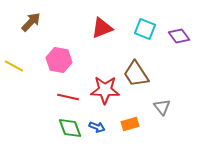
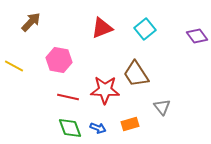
cyan square: rotated 30 degrees clockwise
purple diamond: moved 18 px right
blue arrow: moved 1 px right, 1 px down
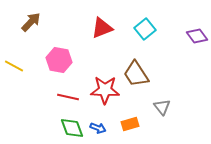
green diamond: moved 2 px right
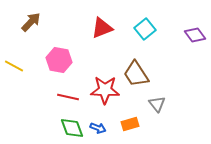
purple diamond: moved 2 px left, 1 px up
gray triangle: moved 5 px left, 3 px up
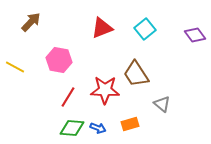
yellow line: moved 1 px right, 1 px down
red line: rotated 70 degrees counterclockwise
gray triangle: moved 5 px right; rotated 12 degrees counterclockwise
green diamond: rotated 65 degrees counterclockwise
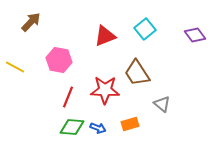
red triangle: moved 3 px right, 8 px down
brown trapezoid: moved 1 px right, 1 px up
red line: rotated 10 degrees counterclockwise
green diamond: moved 1 px up
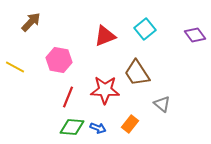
orange rectangle: rotated 36 degrees counterclockwise
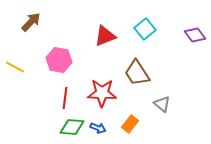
red star: moved 3 px left, 3 px down
red line: moved 3 px left, 1 px down; rotated 15 degrees counterclockwise
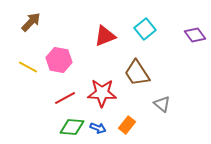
yellow line: moved 13 px right
red line: rotated 55 degrees clockwise
orange rectangle: moved 3 px left, 1 px down
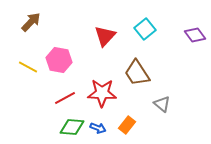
red triangle: rotated 25 degrees counterclockwise
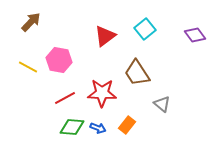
red triangle: rotated 10 degrees clockwise
